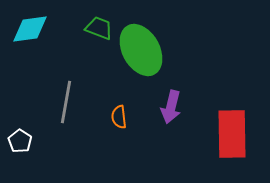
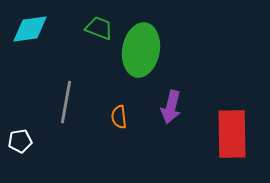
green ellipse: rotated 39 degrees clockwise
white pentagon: rotated 30 degrees clockwise
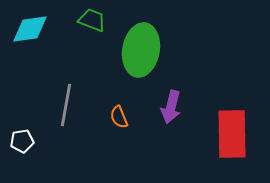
green trapezoid: moved 7 px left, 8 px up
gray line: moved 3 px down
orange semicircle: rotated 15 degrees counterclockwise
white pentagon: moved 2 px right
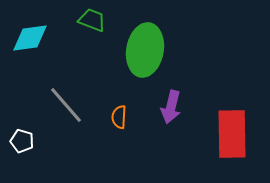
cyan diamond: moved 9 px down
green ellipse: moved 4 px right
gray line: rotated 51 degrees counterclockwise
orange semicircle: rotated 25 degrees clockwise
white pentagon: rotated 25 degrees clockwise
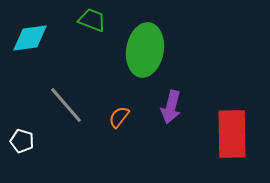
orange semicircle: rotated 35 degrees clockwise
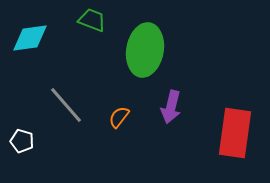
red rectangle: moved 3 px right, 1 px up; rotated 9 degrees clockwise
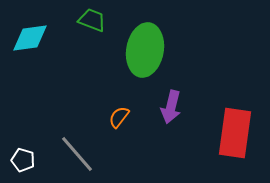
gray line: moved 11 px right, 49 px down
white pentagon: moved 1 px right, 19 px down
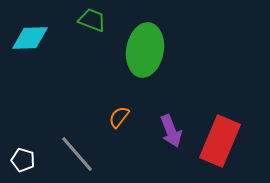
cyan diamond: rotated 6 degrees clockwise
purple arrow: moved 24 px down; rotated 36 degrees counterclockwise
red rectangle: moved 15 px left, 8 px down; rotated 15 degrees clockwise
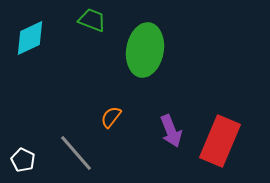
cyan diamond: rotated 24 degrees counterclockwise
orange semicircle: moved 8 px left
gray line: moved 1 px left, 1 px up
white pentagon: rotated 10 degrees clockwise
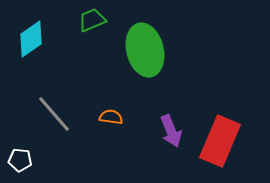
green trapezoid: rotated 44 degrees counterclockwise
cyan diamond: moved 1 px right, 1 px down; rotated 9 degrees counterclockwise
green ellipse: rotated 24 degrees counterclockwise
orange semicircle: rotated 60 degrees clockwise
gray line: moved 22 px left, 39 px up
white pentagon: moved 3 px left; rotated 20 degrees counterclockwise
